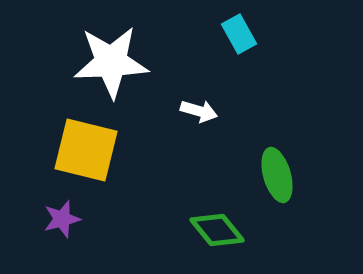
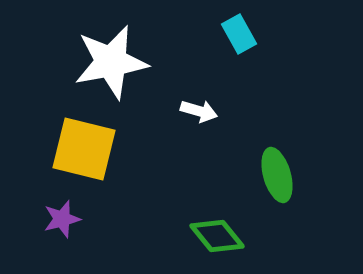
white star: rotated 8 degrees counterclockwise
yellow square: moved 2 px left, 1 px up
green diamond: moved 6 px down
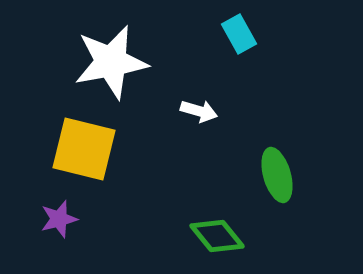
purple star: moved 3 px left
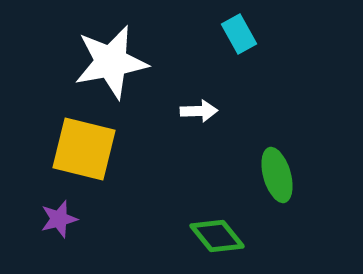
white arrow: rotated 18 degrees counterclockwise
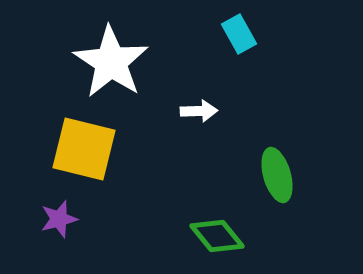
white star: rotated 28 degrees counterclockwise
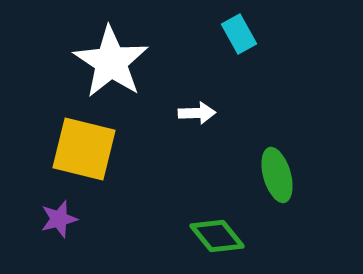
white arrow: moved 2 px left, 2 px down
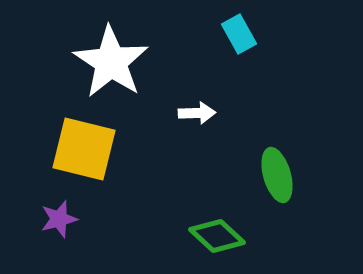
green diamond: rotated 8 degrees counterclockwise
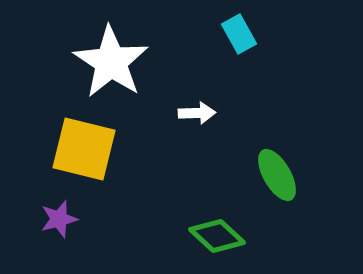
green ellipse: rotated 14 degrees counterclockwise
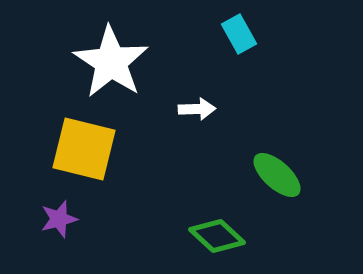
white arrow: moved 4 px up
green ellipse: rotated 18 degrees counterclockwise
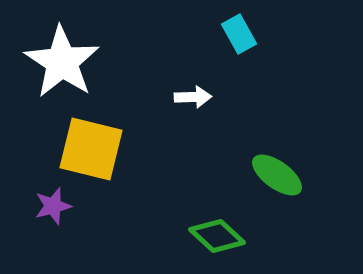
white star: moved 49 px left
white arrow: moved 4 px left, 12 px up
yellow square: moved 7 px right
green ellipse: rotated 6 degrees counterclockwise
purple star: moved 6 px left, 13 px up
